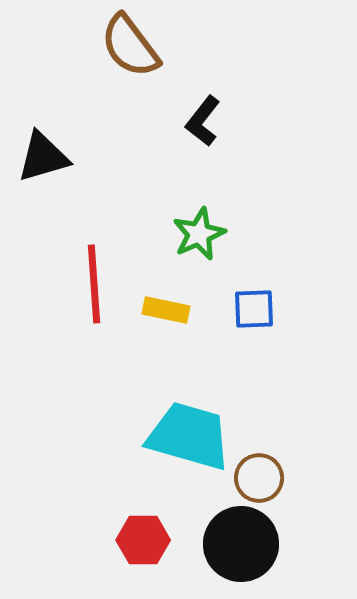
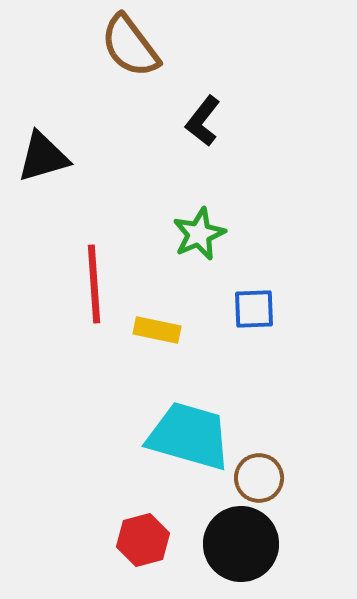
yellow rectangle: moved 9 px left, 20 px down
red hexagon: rotated 15 degrees counterclockwise
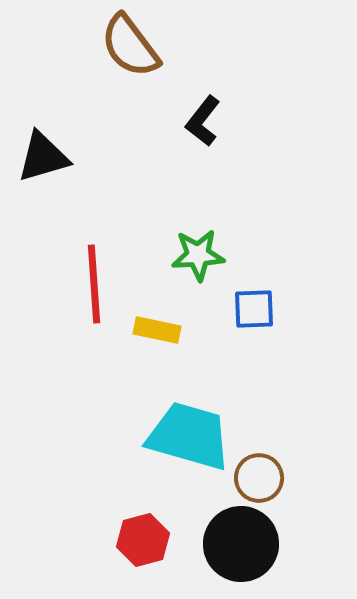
green star: moved 1 px left, 21 px down; rotated 20 degrees clockwise
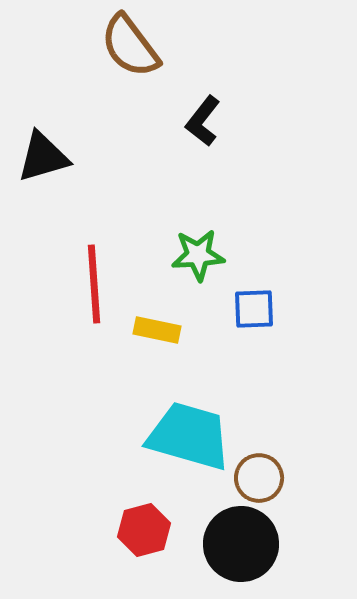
red hexagon: moved 1 px right, 10 px up
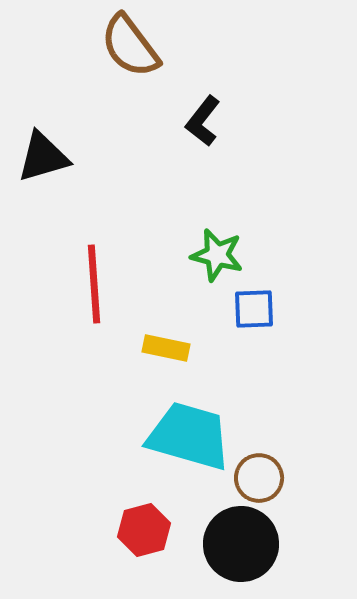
green star: moved 19 px right; rotated 18 degrees clockwise
yellow rectangle: moved 9 px right, 18 px down
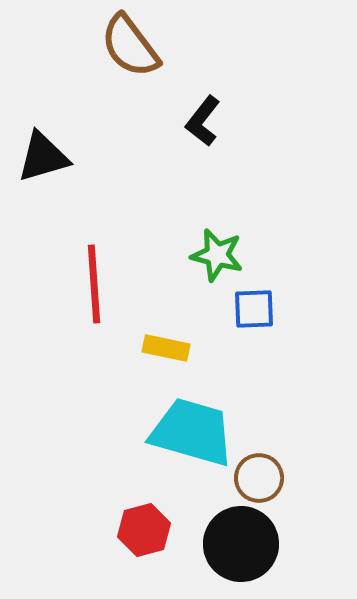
cyan trapezoid: moved 3 px right, 4 px up
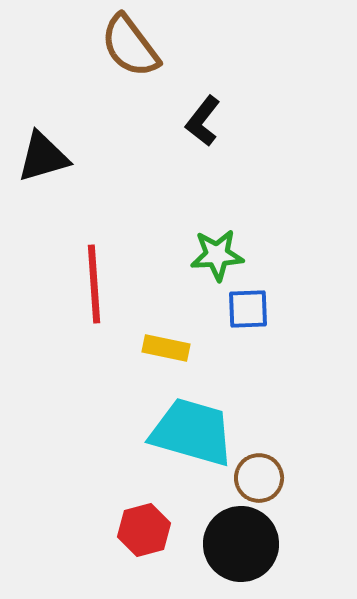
green star: rotated 18 degrees counterclockwise
blue square: moved 6 px left
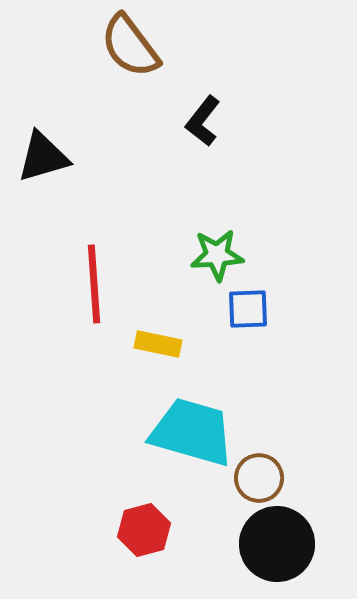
yellow rectangle: moved 8 px left, 4 px up
black circle: moved 36 px right
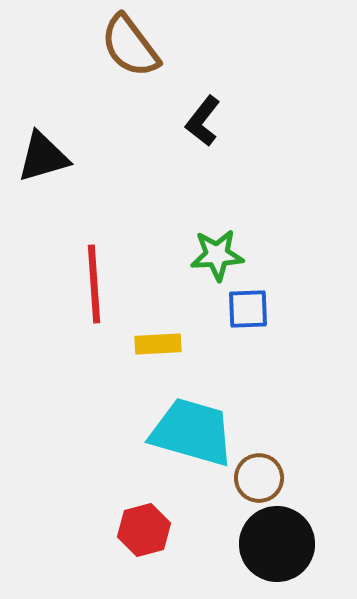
yellow rectangle: rotated 15 degrees counterclockwise
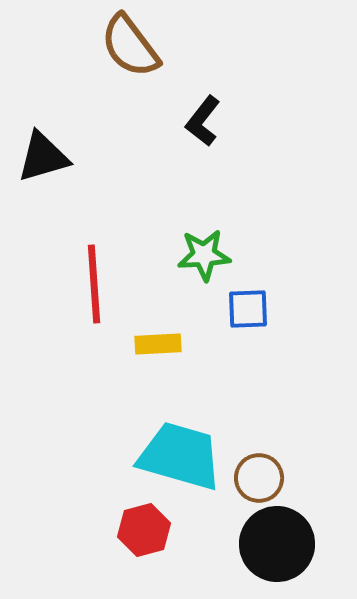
green star: moved 13 px left
cyan trapezoid: moved 12 px left, 24 px down
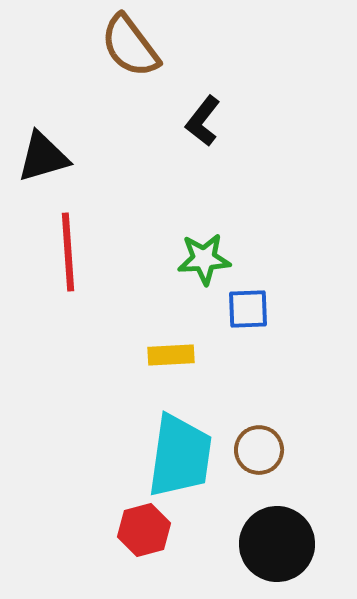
green star: moved 4 px down
red line: moved 26 px left, 32 px up
yellow rectangle: moved 13 px right, 11 px down
cyan trapezoid: rotated 82 degrees clockwise
brown circle: moved 28 px up
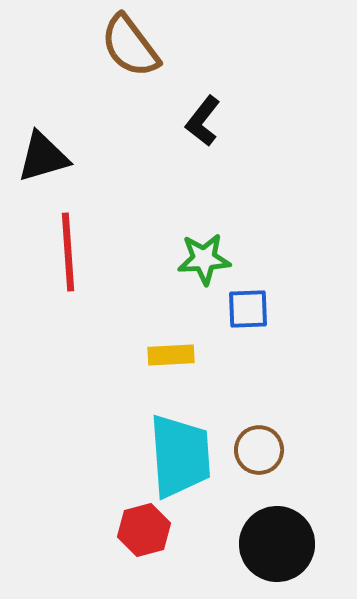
cyan trapezoid: rotated 12 degrees counterclockwise
